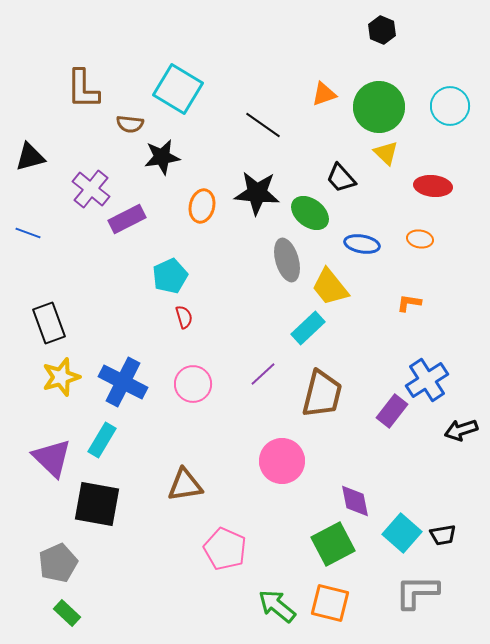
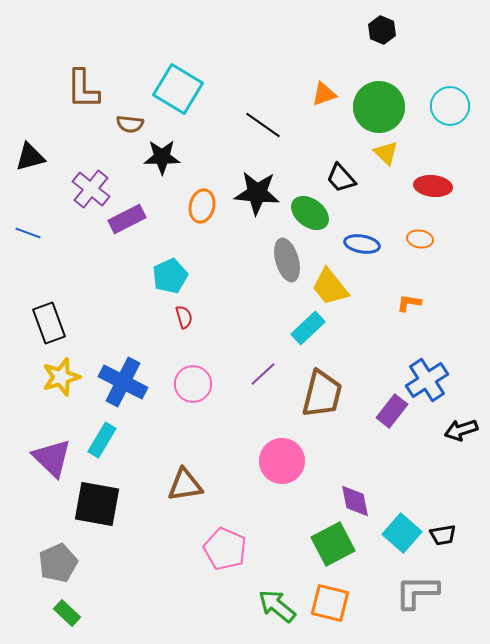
black star at (162, 157): rotated 9 degrees clockwise
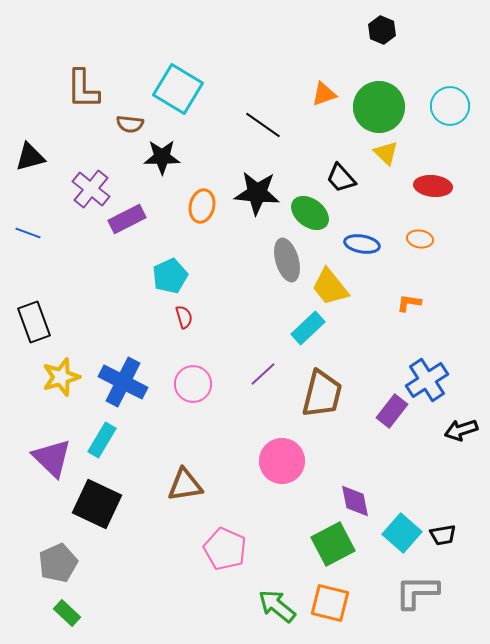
black rectangle at (49, 323): moved 15 px left, 1 px up
black square at (97, 504): rotated 15 degrees clockwise
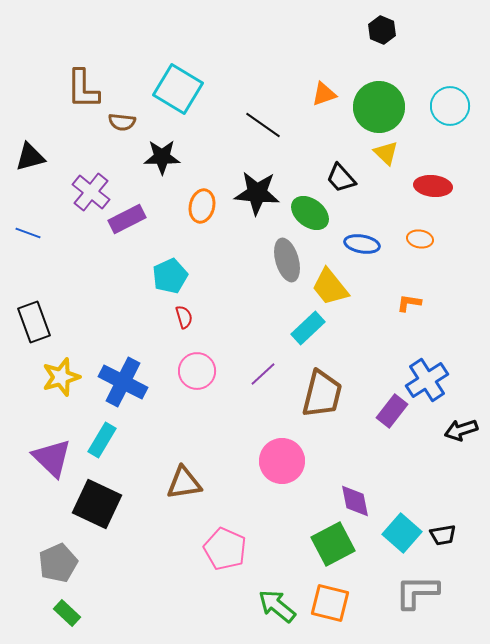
brown semicircle at (130, 124): moved 8 px left, 2 px up
purple cross at (91, 189): moved 3 px down
pink circle at (193, 384): moved 4 px right, 13 px up
brown triangle at (185, 485): moved 1 px left, 2 px up
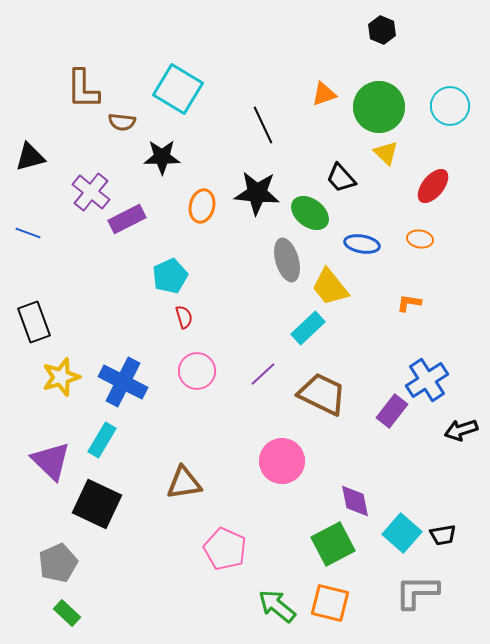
black line at (263, 125): rotated 30 degrees clockwise
red ellipse at (433, 186): rotated 57 degrees counterclockwise
brown trapezoid at (322, 394): rotated 78 degrees counterclockwise
purple triangle at (52, 458): moved 1 px left, 3 px down
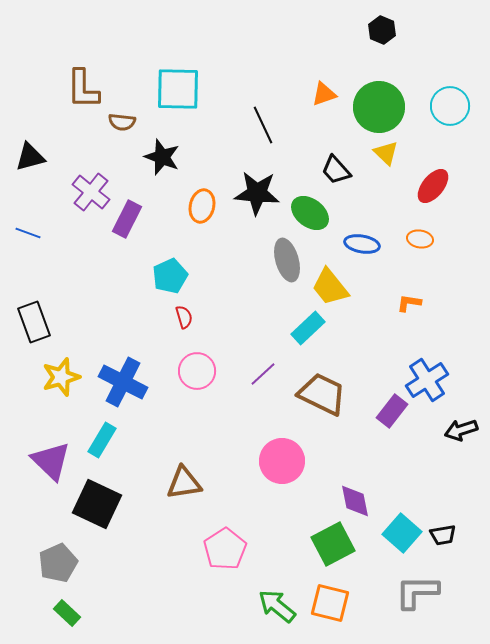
cyan square at (178, 89): rotated 30 degrees counterclockwise
black star at (162, 157): rotated 21 degrees clockwise
black trapezoid at (341, 178): moved 5 px left, 8 px up
purple rectangle at (127, 219): rotated 36 degrees counterclockwise
pink pentagon at (225, 549): rotated 15 degrees clockwise
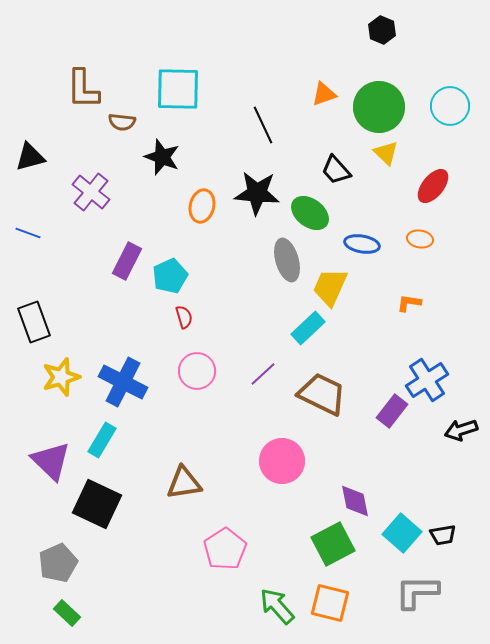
purple rectangle at (127, 219): moved 42 px down
yellow trapezoid at (330, 287): rotated 63 degrees clockwise
green arrow at (277, 606): rotated 9 degrees clockwise
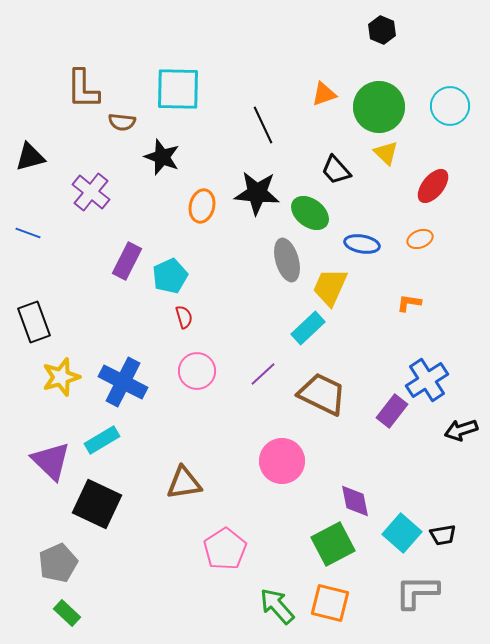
orange ellipse at (420, 239): rotated 30 degrees counterclockwise
cyan rectangle at (102, 440): rotated 28 degrees clockwise
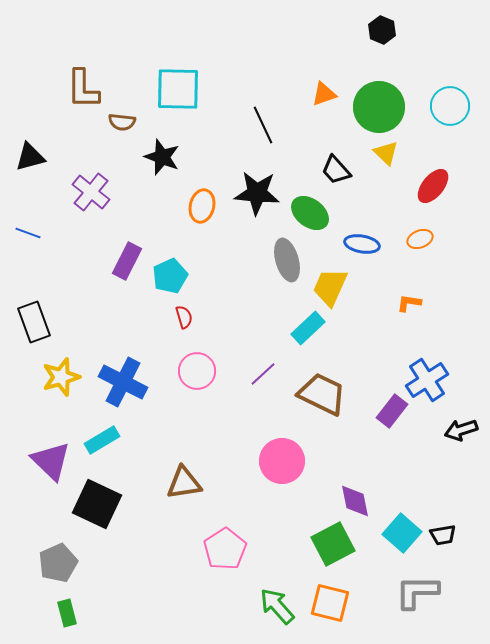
green rectangle at (67, 613): rotated 32 degrees clockwise
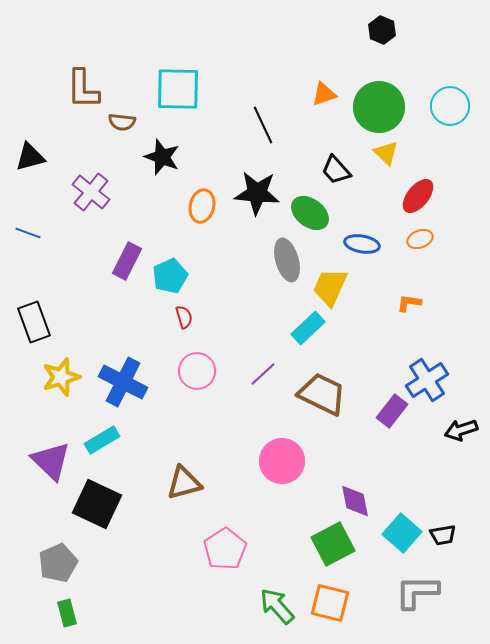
red ellipse at (433, 186): moved 15 px left, 10 px down
brown triangle at (184, 483): rotated 6 degrees counterclockwise
